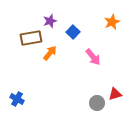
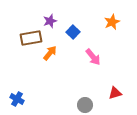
red triangle: moved 1 px up
gray circle: moved 12 px left, 2 px down
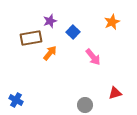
blue cross: moved 1 px left, 1 px down
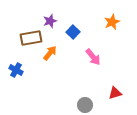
blue cross: moved 30 px up
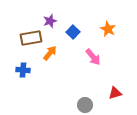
orange star: moved 4 px left, 7 px down; rotated 21 degrees counterclockwise
blue cross: moved 7 px right; rotated 24 degrees counterclockwise
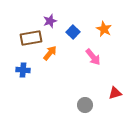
orange star: moved 4 px left
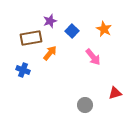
blue square: moved 1 px left, 1 px up
blue cross: rotated 16 degrees clockwise
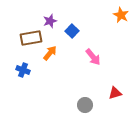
orange star: moved 17 px right, 14 px up
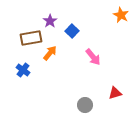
purple star: rotated 16 degrees counterclockwise
blue cross: rotated 16 degrees clockwise
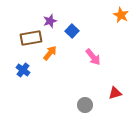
purple star: rotated 16 degrees clockwise
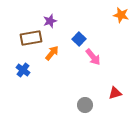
orange star: rotated 14 degrees counterclockwise
blue square: moved 7 px right, 8 px down
orange arrow: moved 2 px right
